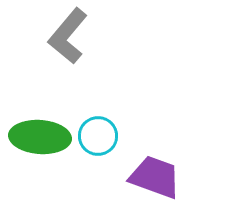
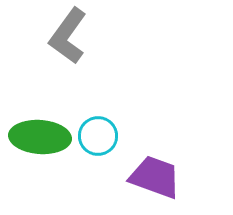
gray L-shape: rotated 4 degrees counterclockwise
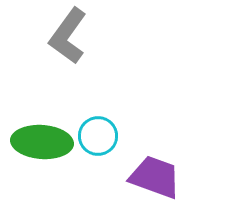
green ellipse: moved 2 px right, 5 px down
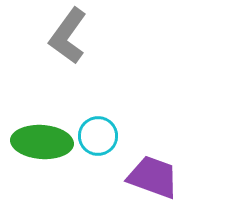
purple trapezoid: moved 2 px left
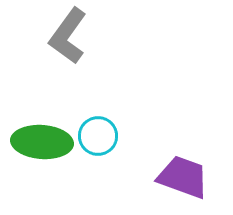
purple trapezoid: moved 30 px right
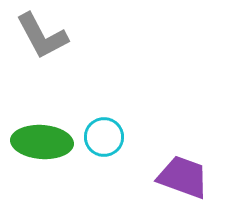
gray L-shape: moved 26 px left; rotated 64 degrees counterclockwise
cyan circle: moved 6 px right, 1 px down
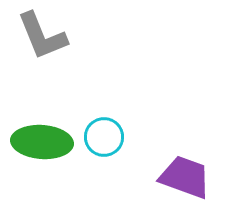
gray L-shape: rotated 6 degrees clockwise
purple trapezoid: moved 2 px right
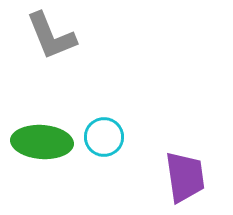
gray L-shape: moved 9 px right
purple trapezoid: rotated 62 degrees clockwise
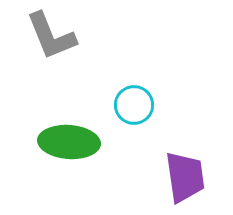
cyan circle: moved 30 px right, 32 px up
green ellipse: moved 27 px right
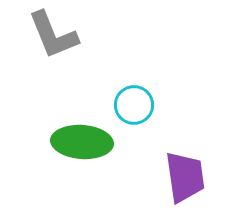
gray L-shape: moved 2 px right, 1 px up
green ellipse: moved 13 px right
